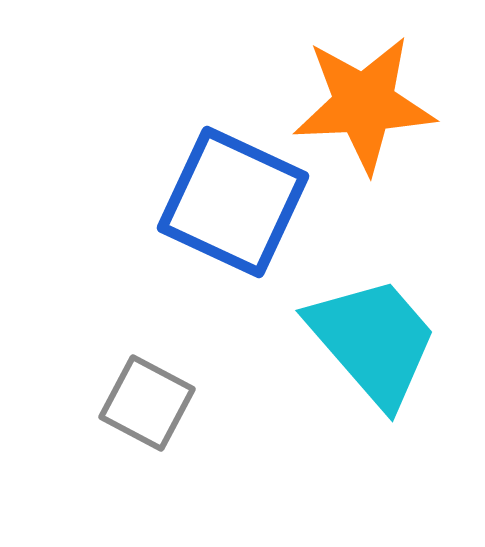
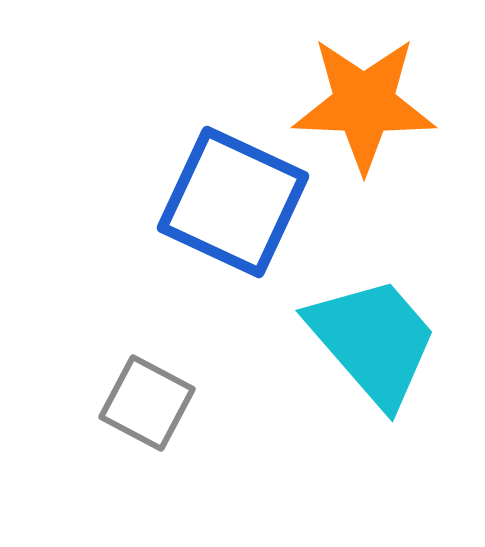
orange star: rotated 5 degrees clockwise
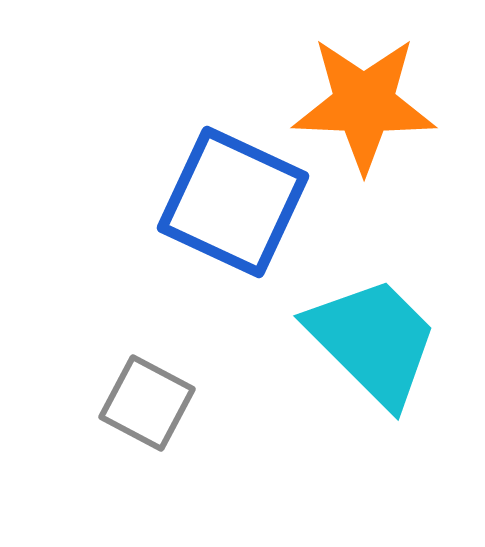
cyan trapezoid: rotated 4 degrees counterclockwise
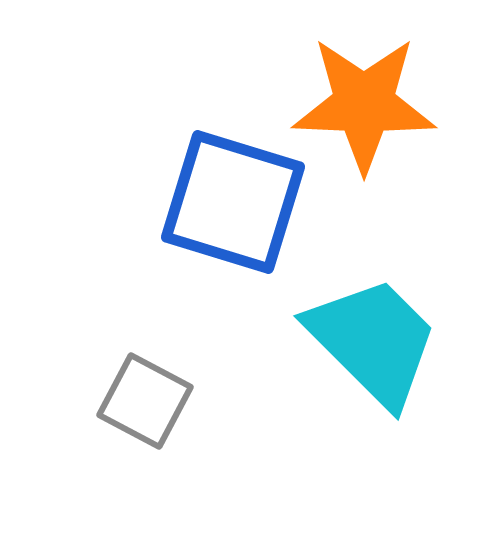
blue square: rotated 8 degrees counterclockwise
gray square: moved 2 px left, 2 px up
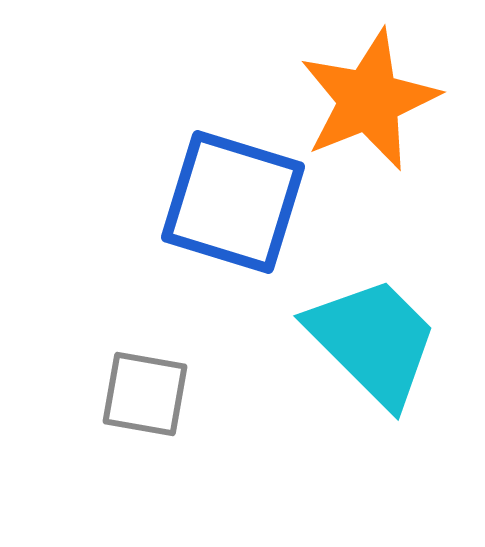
orange star: moved 5 px right, 4 px up; rotated 24 degrees counterclockwise
gray square: moved 7 px up; rotated 18 degrees counterclockwise
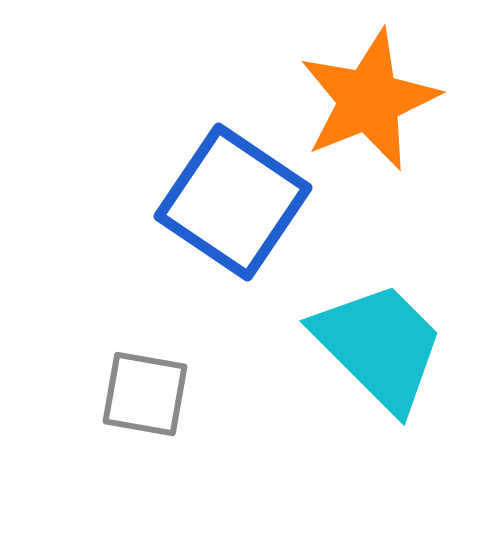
blue square: rotated 17 degrees clockwise
cyan trapezoid: moved 6 px right, 5 px down
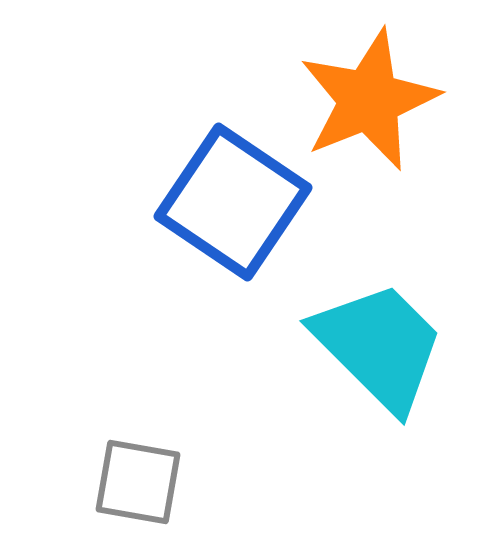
gray square: moved 7 px left, 88 px down
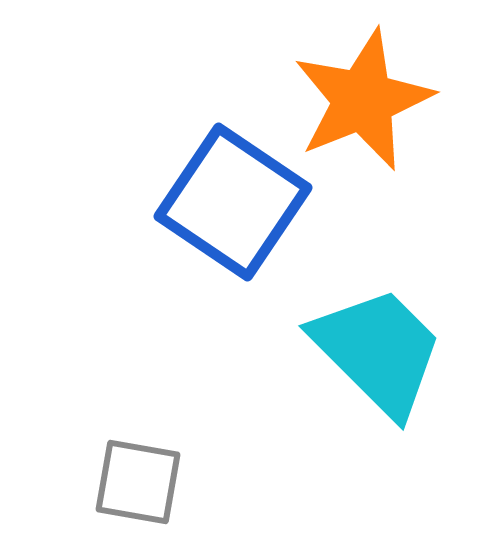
orange star: moved 6 px left
cyan trapezoid: moved 1 px left, 5 px down
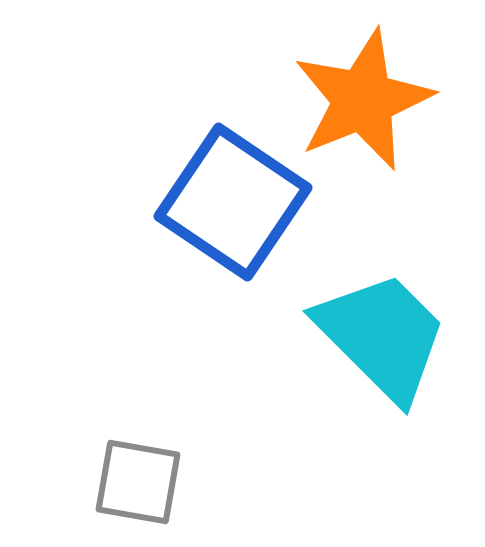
cyan trapezoid: moved 4 px right, 15 px up
